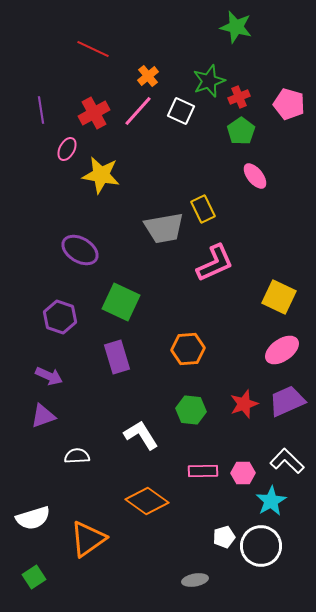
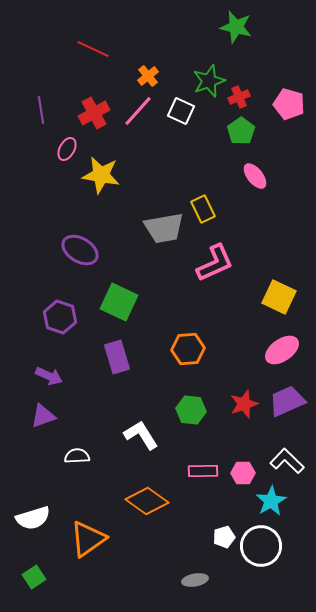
green square at (121, 302): moved 2 px left
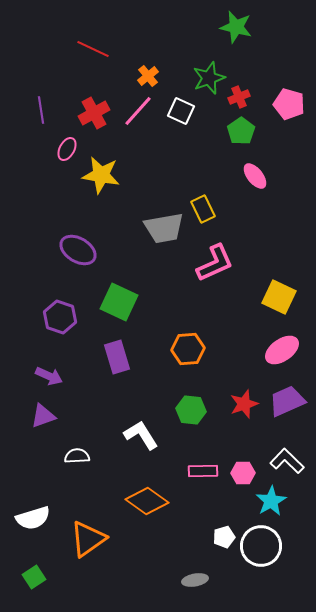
green star at (209, 81): moved 3 px up
purple ellipse at (80, 250): moved 2 px left
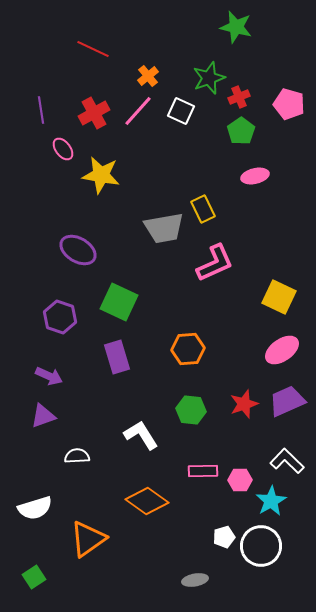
pink ellipse at (67, 149): moved 4 px left; rotated 65 degrees counterclockwise
pink ellipse at (255, 176): rotated 64 degrees counterclockwise
pink hexagon at (243, 473): moved 3 px left, 7 px down
white semicircle at (33, 518): moved 2 px right, 10 px up
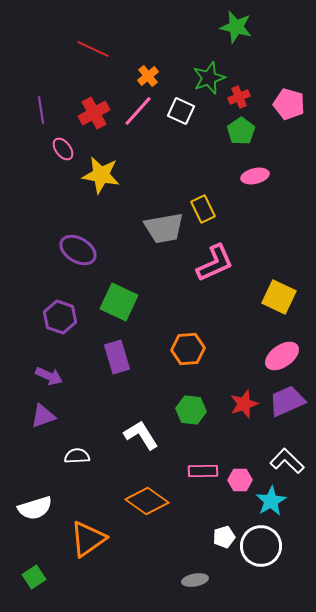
pink ellipse at (282, 350): moved 6 px down
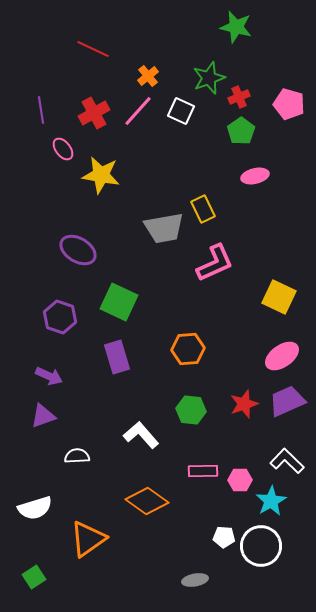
white L-shape at (141, 435): rotated 9 degrees counterclockwise
white pentagon at (224, 537): rotated 20 degrees clockwise
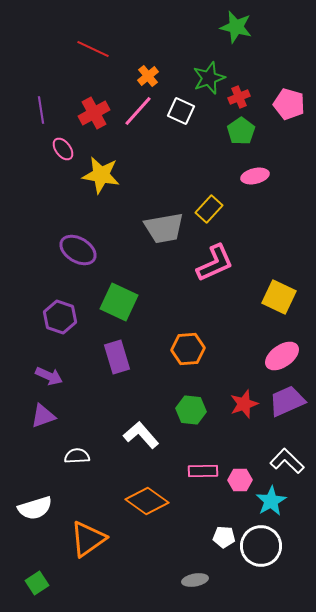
yellow rectangle at (203, 209): moved 6 px right; rotated 68 degrees clockwise
green square at (34, 577): moved 3 px right, 6 px down
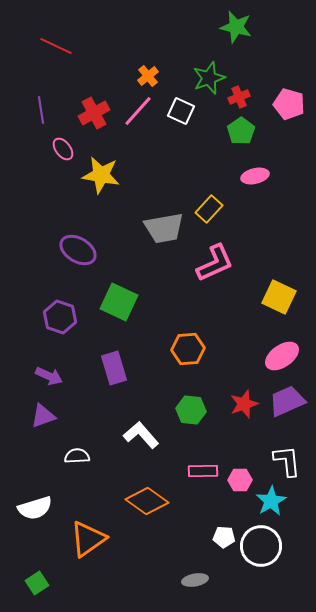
red line at (93, 49): moved 37 px left, 3 px up
purple rectangle at (117, 357): moved 3 px left, 11 px down
white L-shape at (287, 461): rotated 40 degrees clockwise
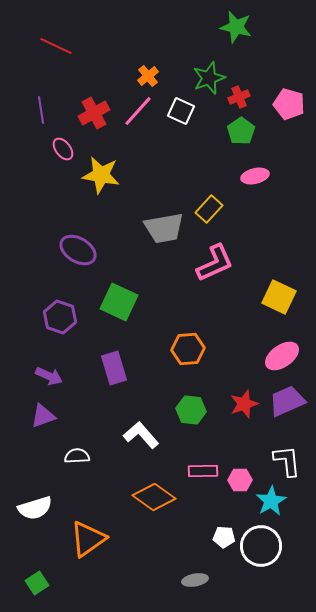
orange diamond at (147, 501): moved 7 px right, 4 px up
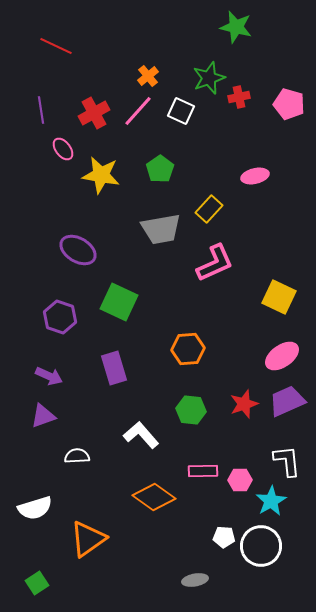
red cross at (239, 97): rotated 10 degrees clockwise
green pentagon at (241, 131): moved 81 px left, 38 px down
gray trapezoid at (164, 228): moved 3 px left, 1 px down
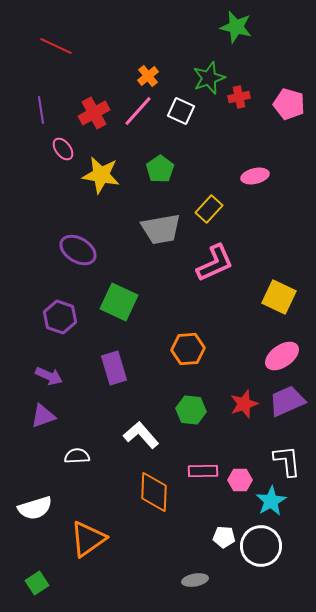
orange diamond at (154, 497): moved 5 px up; rotated 57 degrees clockwise
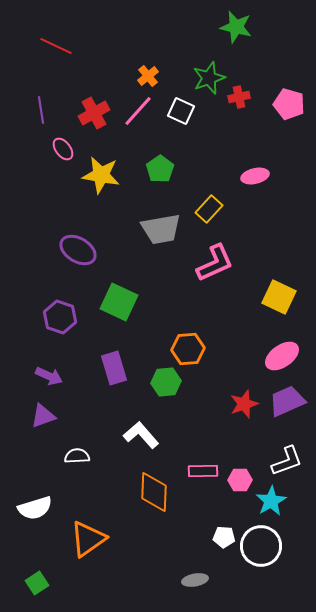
green hexagon at (191, 410): moved 25 px left, 28 px up; rotated 12 degrees counterclockwise
white L-shape at (287, 461): rotated 76 degrees clockwise
